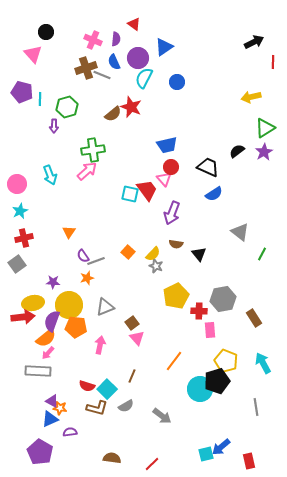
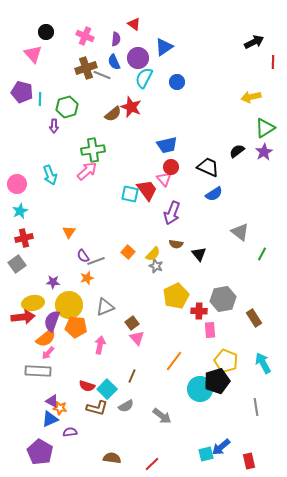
pink cross at (93, 40): moved 8 px left, 4 px up
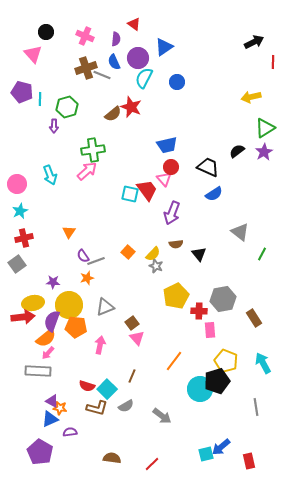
brown semicircle at (176, 244): rotated 16 degrees counterclockwise
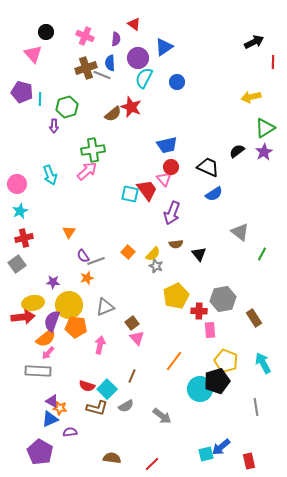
blue semicircle at (114, 62): moved 4 px left, 1 px down; rotated 21 degrees clockwise
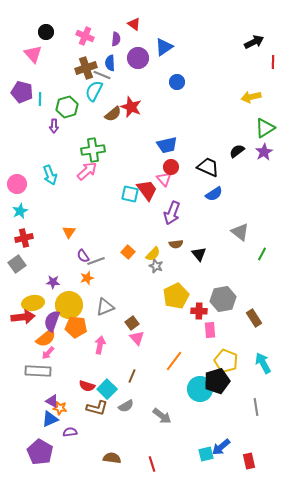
cyan semicircle at (144, 78): moved 50 px left, 13 px down
red line at (152, 464): rotated 63 degrees counterclockwise
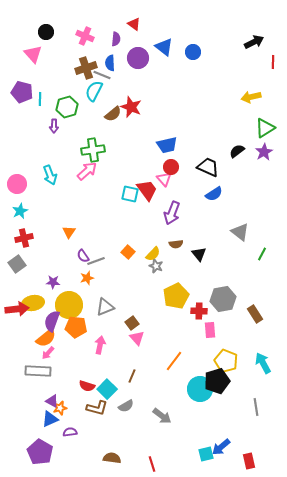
blue triangle at (164, 47): rotated 48 degrees counterclockwise
blue circle at (177, 82): moved 16 px right, 30 px up
red arrow at (23, 317): moved 6 px left, 8 px up
brown rectangle at (254, 318): moved 1 px right, 4 px up
orange star at (60, 408): rotated 24 degrees counterclockwise
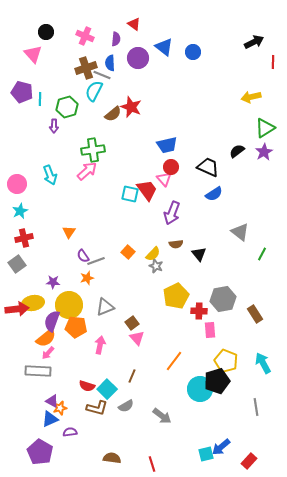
red rectangle at (249, 461): rotated 56 degrees clockwise
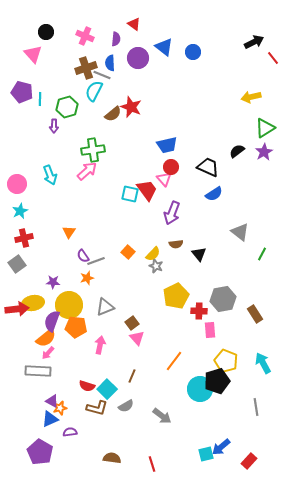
red line at (273, 62): moved 4 px up; rotated 40 degrees counterclockwise
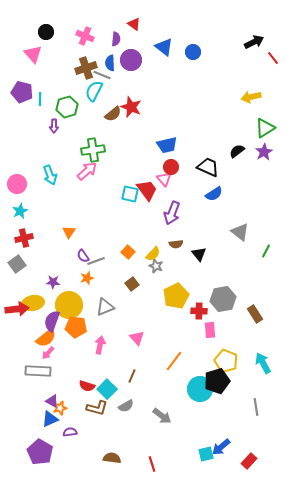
purple circle at (138, 58): moved 7 px left, 2 px down
green line at (262, 254): moved 4 px right, 3 px up
brown square at (132, 323): moved 39 px up
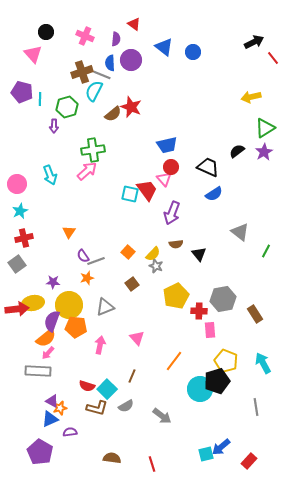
brown cross at (86, 68): moved 4 px left, 4 px down
